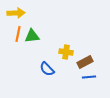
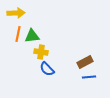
yellow cross: moved 25 px left
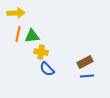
blue line: moved 2 px left, 1 px up
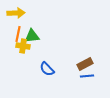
yellow cross: moved 18 px left, 6 px up
brown rectangle: moved 2 px down
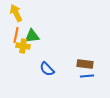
yellow arrow: rotated 114 degrees counterclockwise
orange line: moved 2 px left, 1 px down
brown rectangle: rotated 35 degrees clockwise
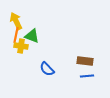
yellow arrow: moved 8 px down
green triangle: rotated 28 degrees clockwise
yellow cross: moved 2 px left
brown rectangle: moved 3 px up
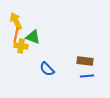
green triangle: moved 1 px right, 1 px down
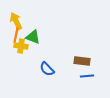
brown rectangle: moved 3 px left
